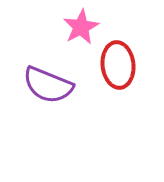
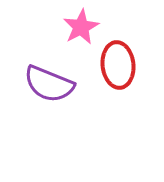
purple semicircle: moved 1 px right, 1 px up
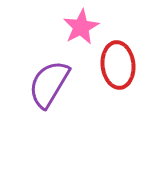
purple semicircle: rotated 99 degrees clockwise
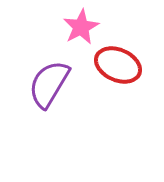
red ellipse: rotated 60 degrees counterclockwise
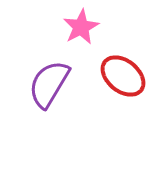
red ellipse: moved 5 px right, 11 px down; rotated 15 degrees clockwise
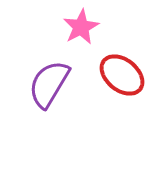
red ellipse: moved 1 px left, 1 px up
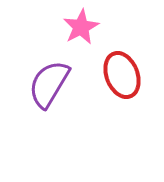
red ellipse: rotated 30 degrees clockwise
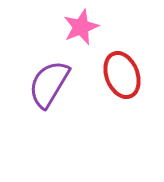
pink star: rotated 6 degrees clockwise
